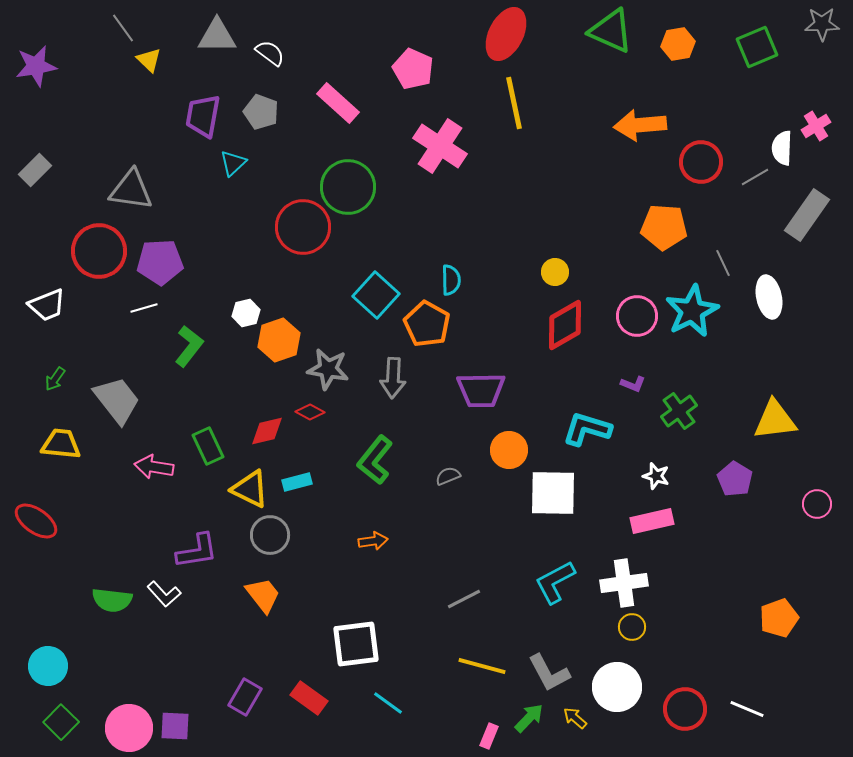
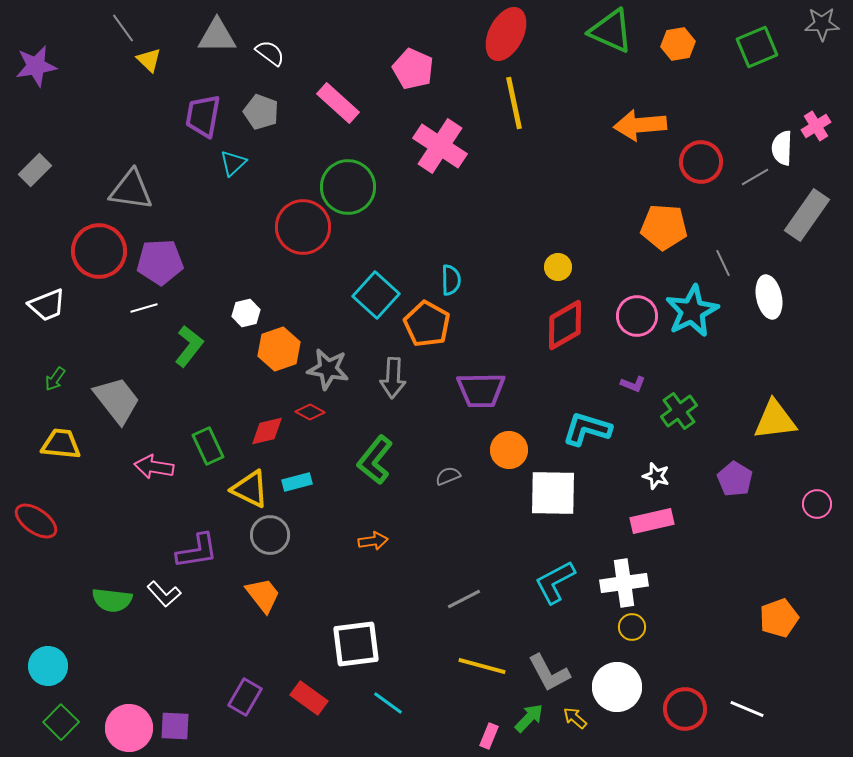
yellow circle at (555, 272): moved 3 px right, 5 px up
orange hexagon at (279, 340): moved 9 px down
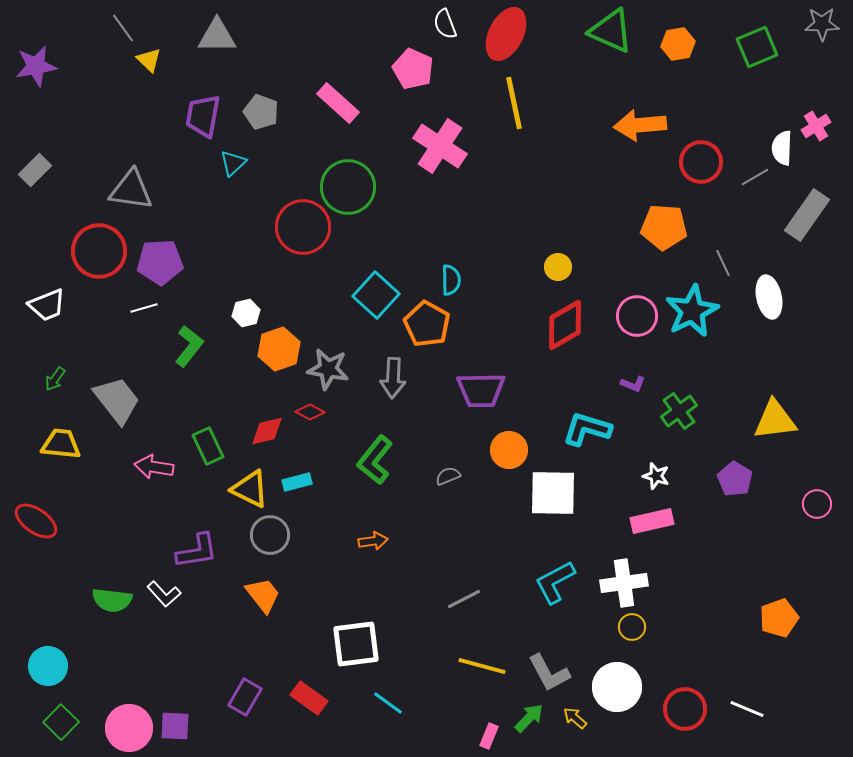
white semicircle at (270, 53): moved 175 px right, 29 px up; rotated 148 degrees counterclockwise
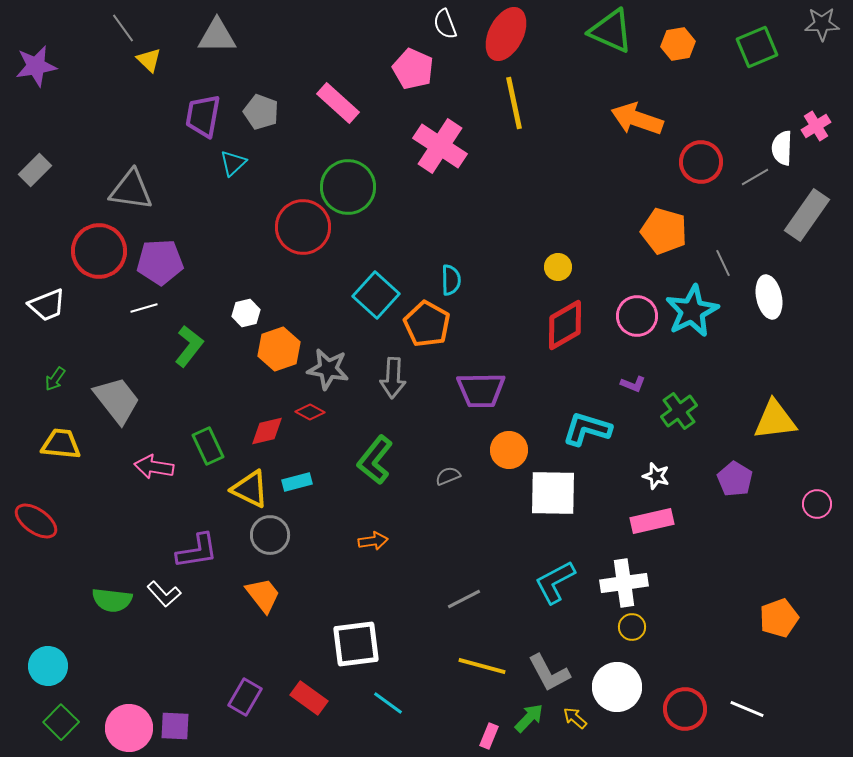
orange arrow at (640, 125): moved 3 px left, 6 px up; rotated 24 degrees clockwise
orange pentagon at (664, 227): moved 4 px down; rotated 12 degrees clockwise
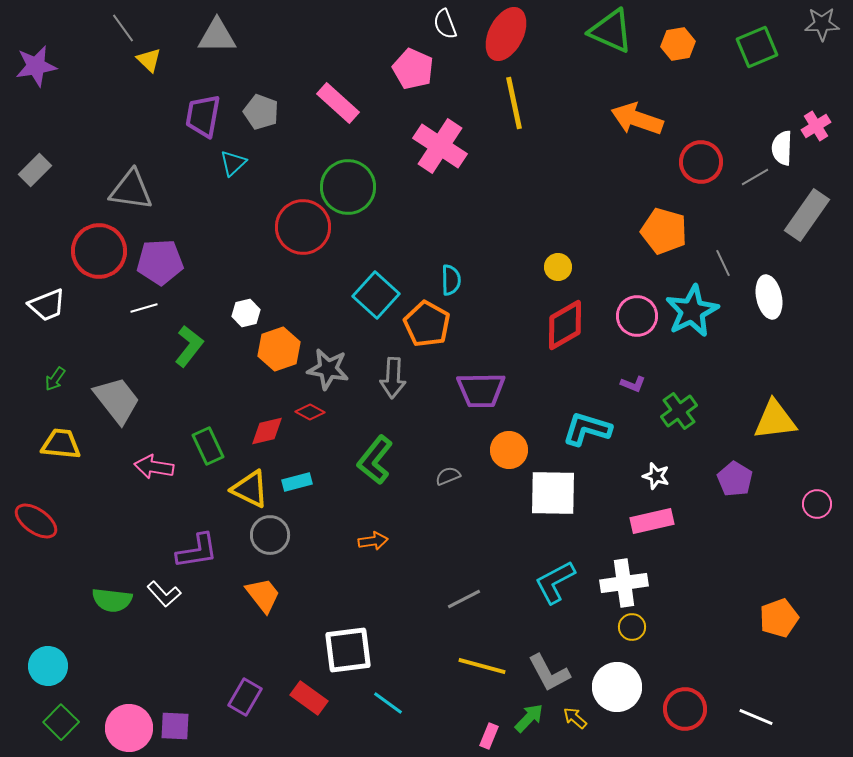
white square at (356, 644): moved 8 px left, 6 px down
white line at (747, 709): moved 9 px right, 8 px down
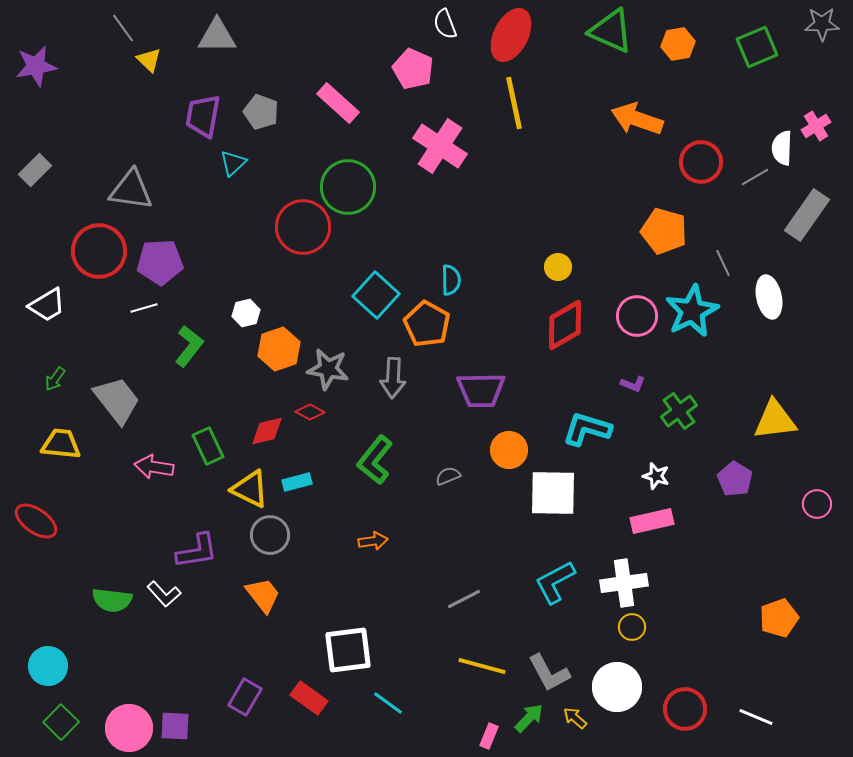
red ellipse at (506, 34): moved 5 px right, 1 px down
white trapezoid at (47, 305): rotated 9 degrees counterclockwise
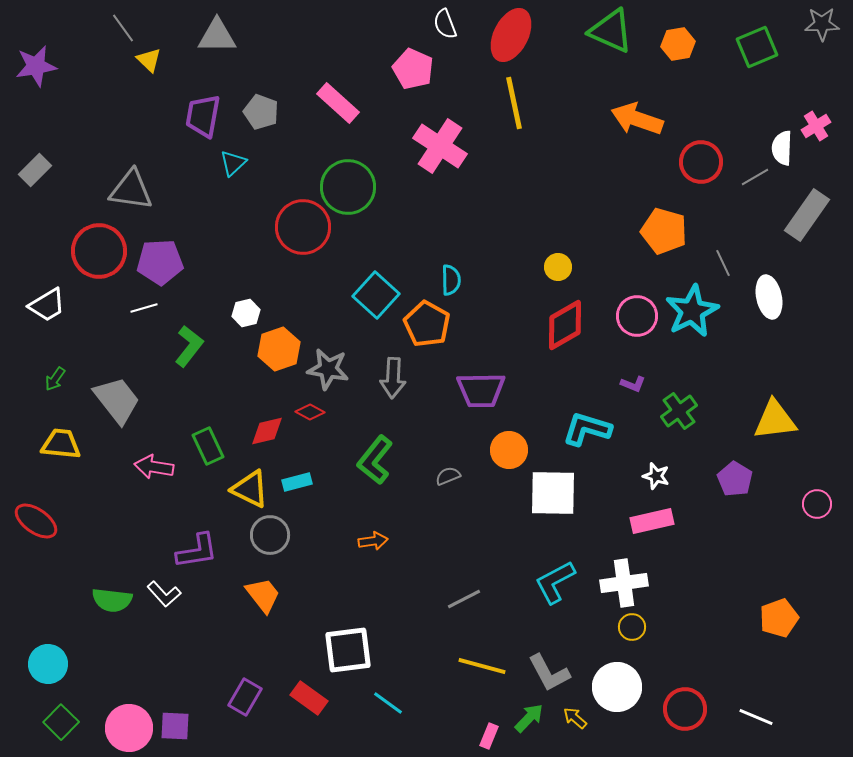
cyan circle at (48, 666): moved 2 px up
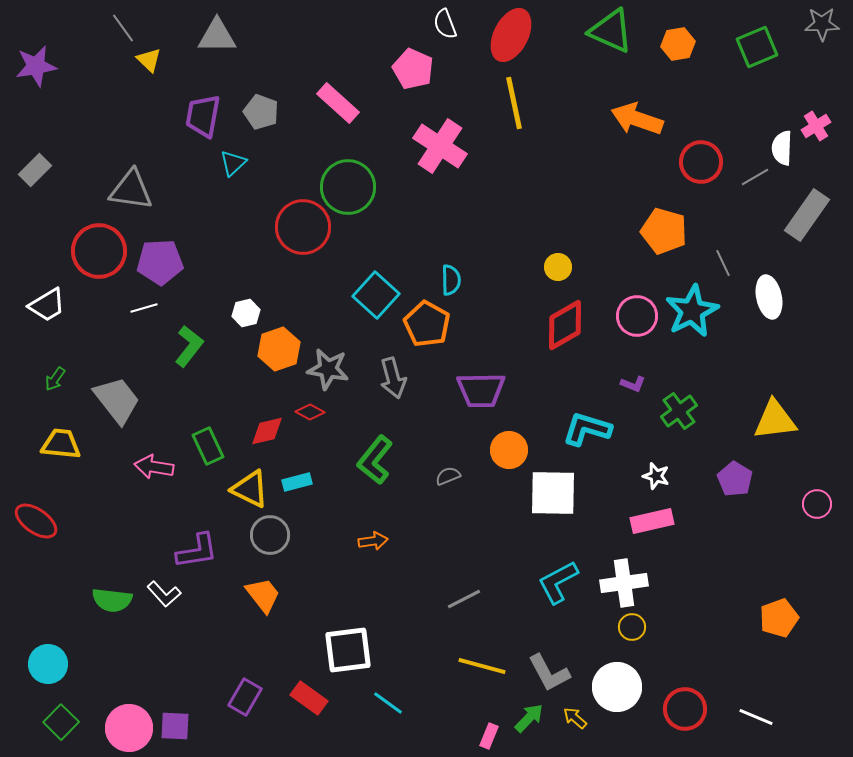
gray arrow at (393, 378): rotated 18 degrees counterclockwise
cyan L-shape at (555, 582): moved 3 px right
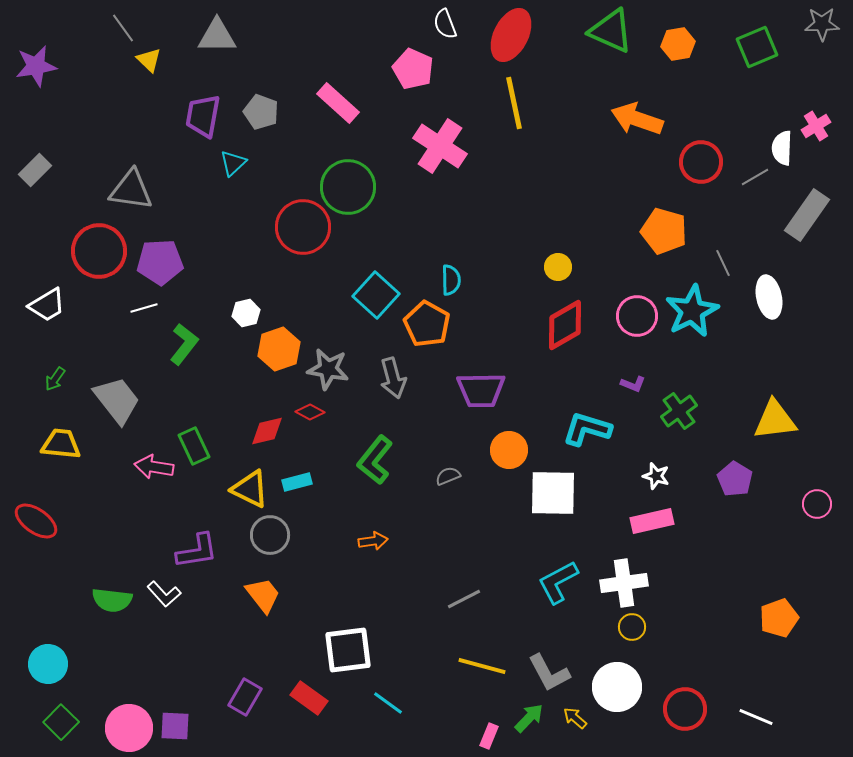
green L-shape at (189, 346): moved 5 px left, 2 px up
green rectangle at (208, 446): moved 14 px left
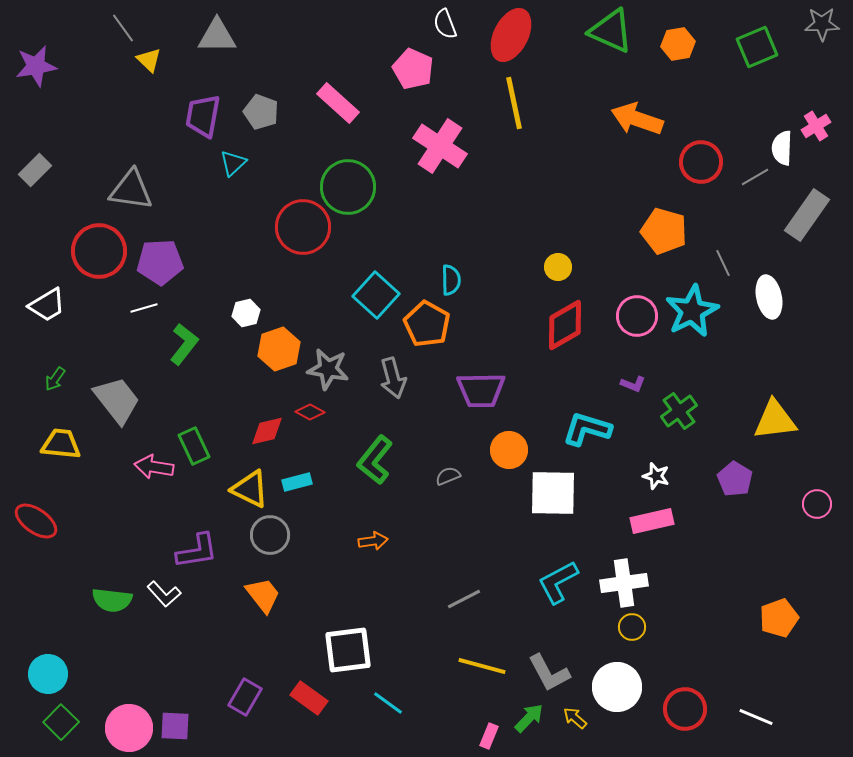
cyan circle at (48, 664): moved 10 px down
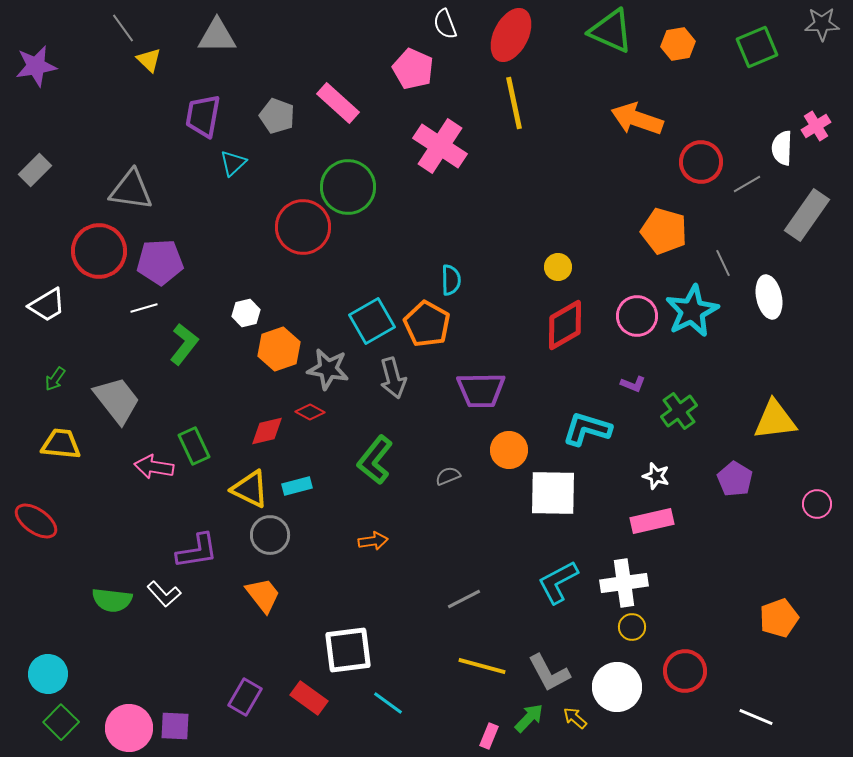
gray pentagon at (261, 112): moved 16 px right, 4 px down
gray line at (755, 177): moved 8 px left, 7 px down
cyan square at (376, 295): moved 4 px left, 26 px down; rotated 18 degrees clockwise
cyan rectangle at (297, 482): moved 4 px down
red circle at (685, 709): moved 38 px up
